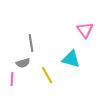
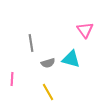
gray semicircle: moved 25 px right
yellow line: moved 1 px right, 17 px down
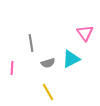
pink triangle: moved 3 px down
cyan triangle: rotated 42 degrees counterclockwise
pink line: moved 11 px up
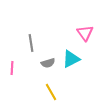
yellow line: moved 3 px right
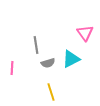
gray line: moved 5 px right, 2 px down
yellow line: rotated 12 degrees clockwise
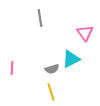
gray line: moved 4 px right, 27 px up
gray semicircle: moved 4 px right, 6 px down
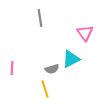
yellow line: moved 6 px left, 3 px up
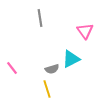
pink triangle: moved 2 px up
pink line: rotated 40 degrees counterclockwise
yellow line: moved 2 px right
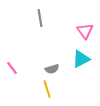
cyan triangle: moved 10 px right
